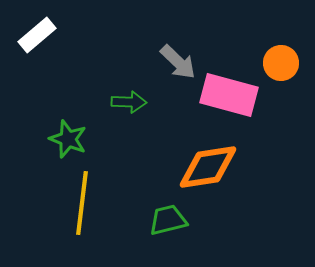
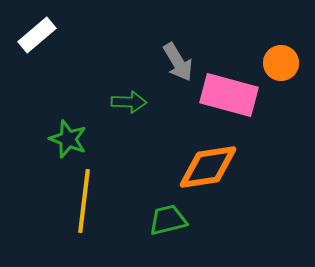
gray arrow: rotated 15 degrees clockwise
yellow line: moved 2 px right, 2 px up
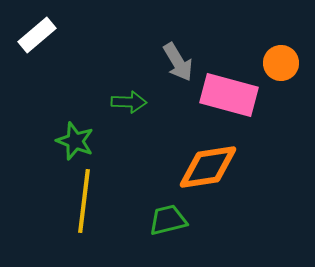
green star: moved 7 px right, 2 px down
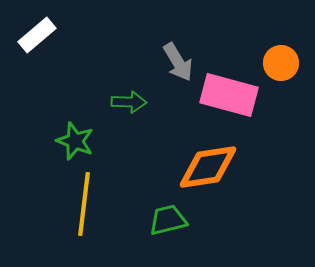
yellow line: moved 3 px down
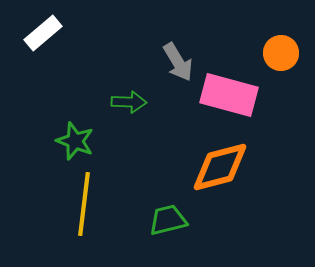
white rectangle: moved 6 px right, 2 px up
orange circle: moved 10 px up
orange diamond: moved 12 px right; rotated 6 degrees counterclockwise
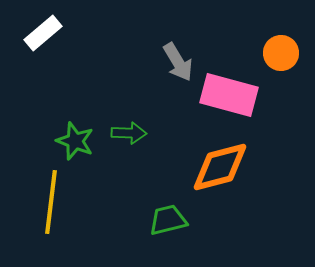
green arrow: moved 31 px down
yellow line: moved 33 px left, 2 px up
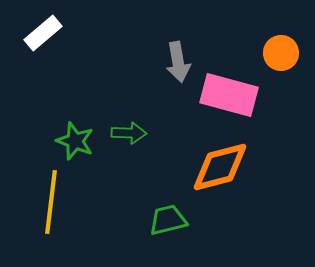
gray arrow: rotated 21 degrees clockwise
